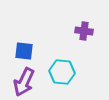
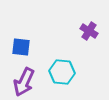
purple cross: moved 5 px right; rotated 24 degrees clockwise
blue square: moved 3 px left, 4 px up
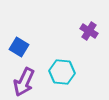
blue square: moved 2 px left; rotated 24 degrees clockwise
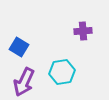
purple cross: moved 6 px left; rotated 36 degrees counterclockwise
cyan hexagon: rotated 15 degrees counterclockwise
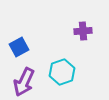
blue square: rotated 30 degrees clockwise
cyan hexagon: rotated 10 degrees counterclockwise
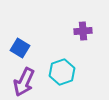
blue square: moved 1 px right, 1 px down; rotated 30 degrees counterclockwise
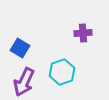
purple cross: moved 2 px down
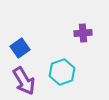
blue square: rotated 24 degrees clockwise
purple arrow: moved 1 px up; rotated 56 degrees counterclockwise
